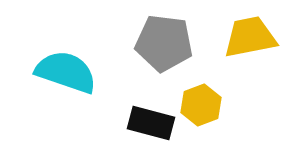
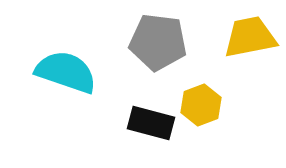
gray pentagon: moved 6 px left, 1 px up
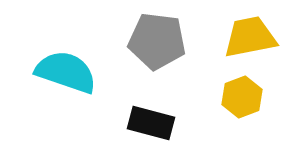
gray pentagon: moved 1 px left, 1 px up
yellow hexagon: moved 41 px right, 8 px up
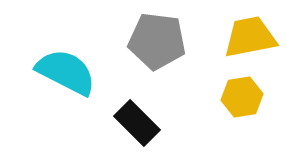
cyan semicircle: rotated 8 degrees clockwise
yellow hexagon: rotated 12 degrees clockwise
black rectangle: moved 14 px left; rotated 30 degrees clockwise
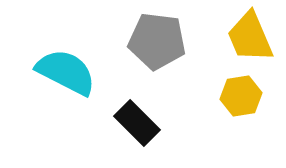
yellow trapezoid: rotated 102 degrees counterclockwise
yellow hexagon: moved 1 px left, 1 px up
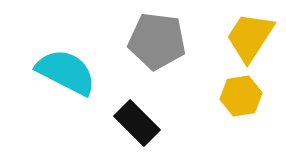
yellow trapezoid: rotated 56 degrees clockwise
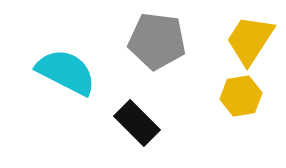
yellow trapezoid: moved 3 px down
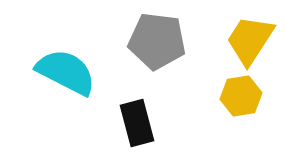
black rectangle: rotated 30 degrees clockwise
